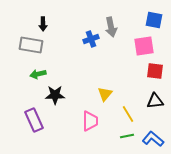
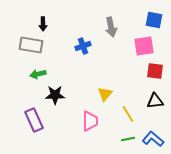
blue cross: moved 8 px left, 7 px down
green line: moved 1 px right, 3 px down
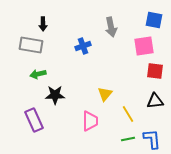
blue L-shape: moved 1 px left; rotated 45 degrees clockwise
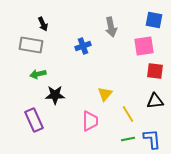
black arrow: rotated 24 degrees counterclockwise
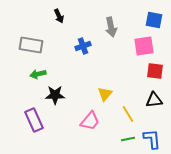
black arrow: moved 16 px right, 8 px up
black triangle: moved 1 px left, 1 px up
pink trapezoid: rotated 40 degrees clockwise
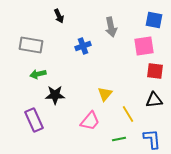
green line: moved 9 px left
